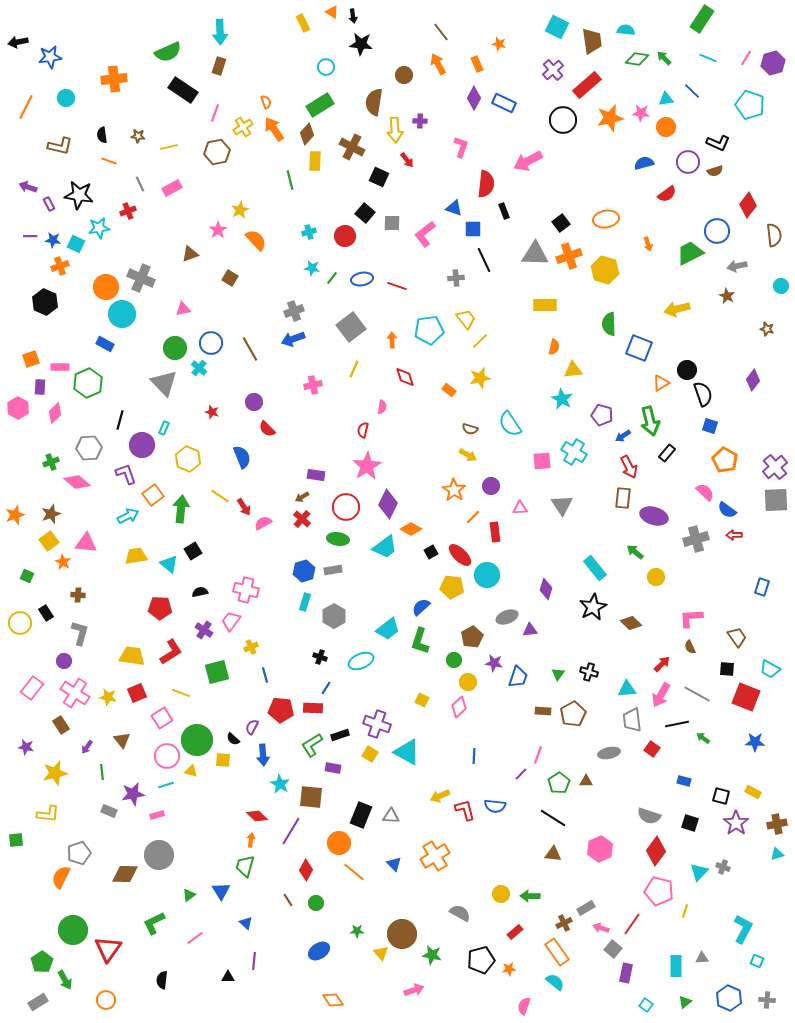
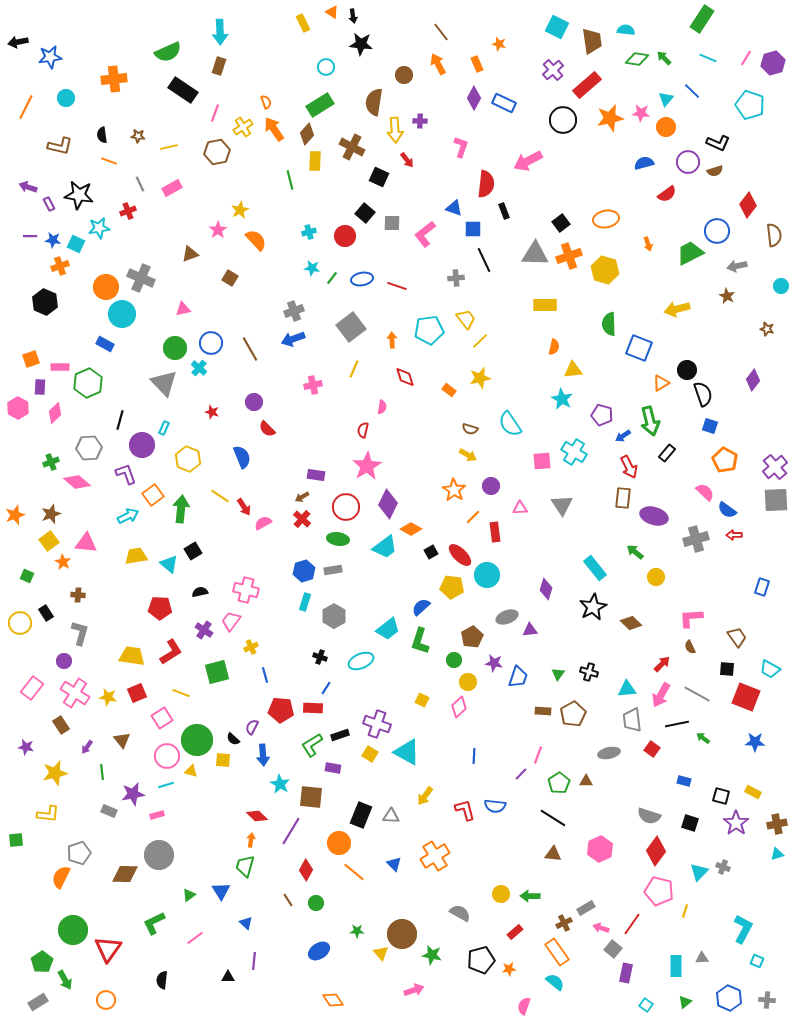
cyan triangle at (666, 99): rotated 42 degrees counterclockwise
yellow arrow at (440, 796): moved 15 px left; rotated 30 degrees counterclockwise
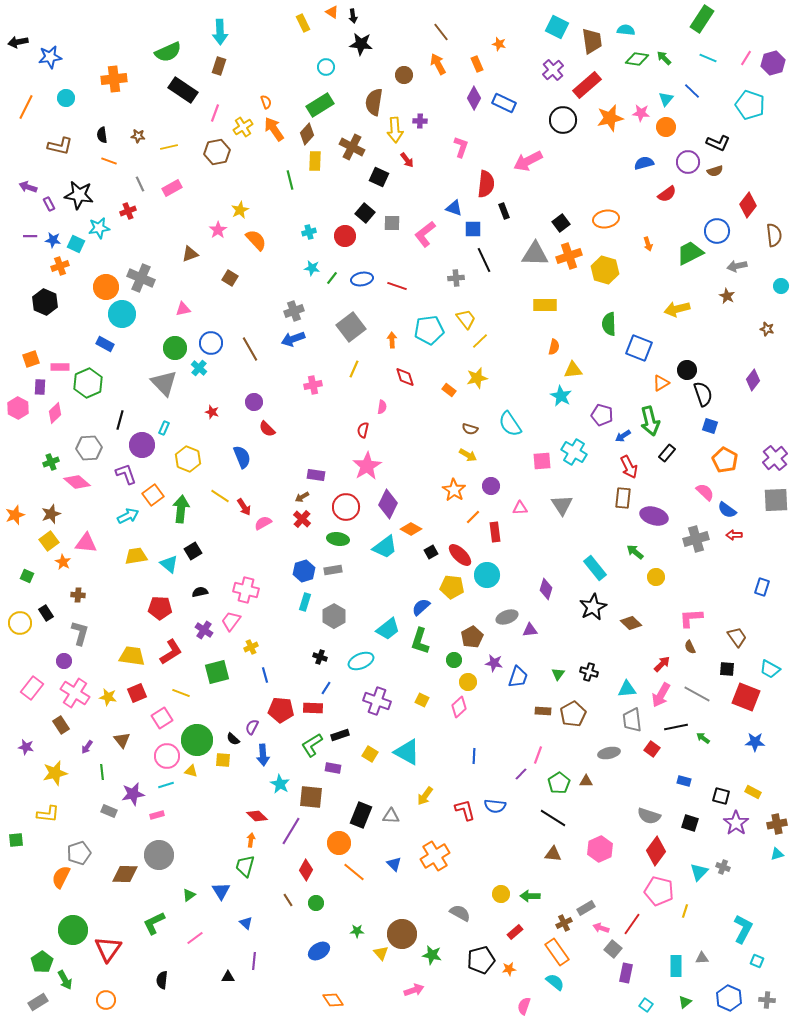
yellow star at (480, 378): moved 3 px left
cyan star at (562, 399): moved 1 px left, 3 px up
purple cross at (775, 467): moved 9 px up
purple cross at (377, 724): moved 23 px up
black line at (677, 724): moved 1 px left, 3 px down
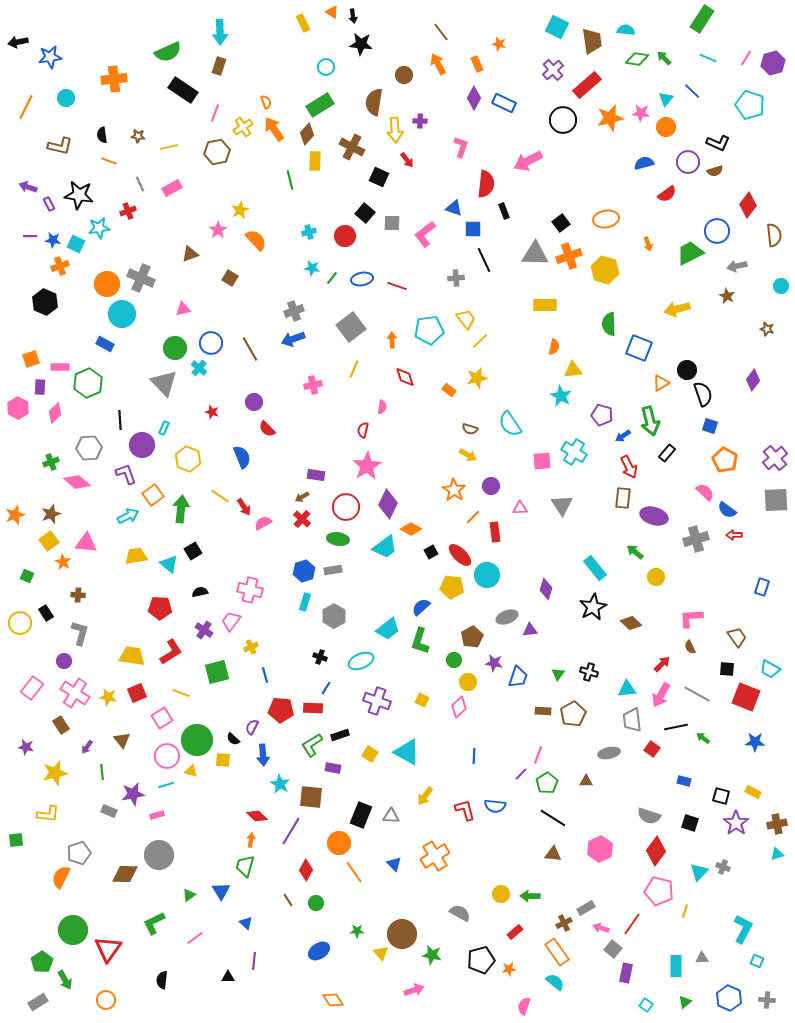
orange circle at (106, 287): moved 1 px right, 3 px up
black line at (120, 420): rotated 18 degrees counterclockwise
pink cross at (246, 590): moved 4 px right
green pentagon at (559, 783): moved 12 px left
orange line at (354, 872): rotated 15 degrees clockwise
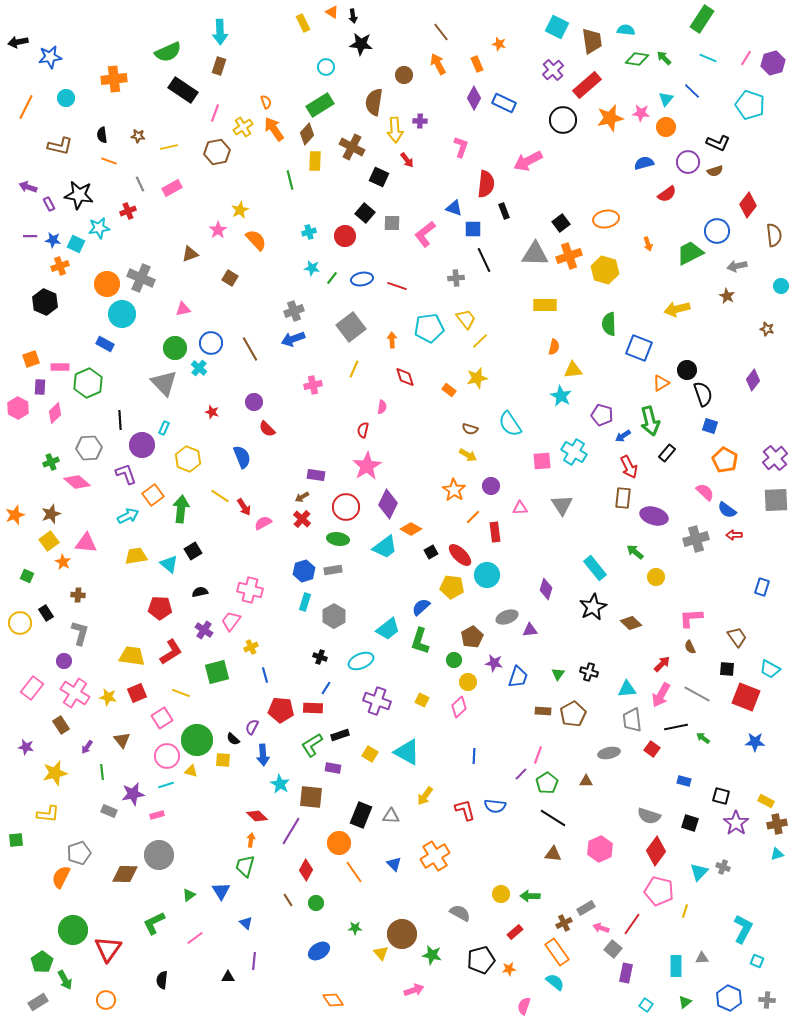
cyan pentagon at (429, 330): moved 2 px up
yellow rectangle at (753, 792): moved 13 px right, 9 px down
green star at (357, 931): moved 2 px left, 3 px up
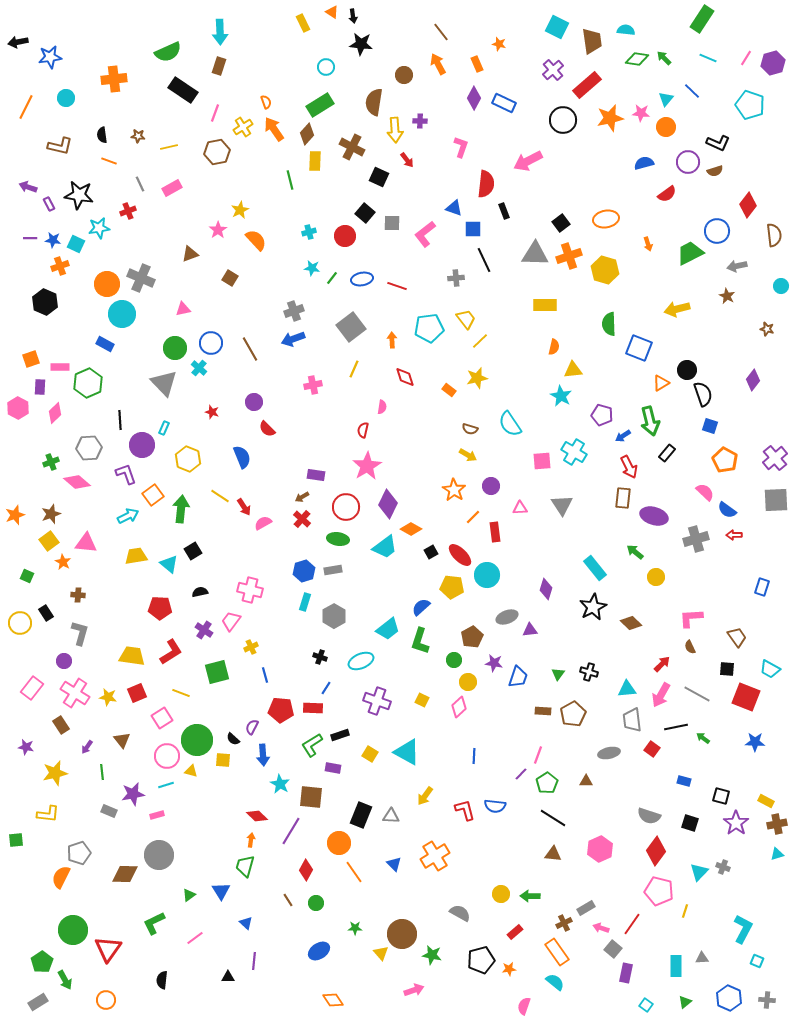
purple line at (30, 236): moved 2 px down
